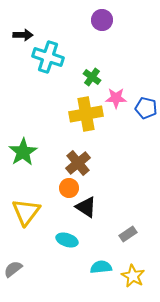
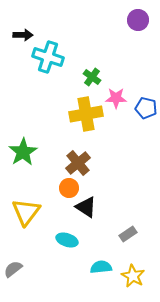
purple circle: moved 36 px right
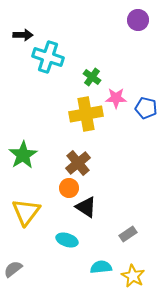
green star: moved 3 px down
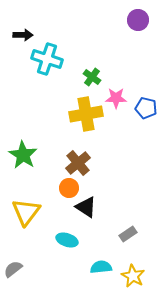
cyan cross: moved 1 px left, 2 px down
green star: rotated 8 degrees counterclockwise
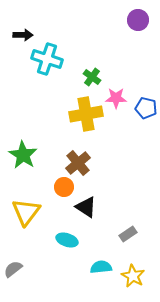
orange circle: moved 5 px left, 1 px up
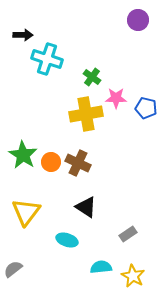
brown cross: rotated 25 degrees counterclockwise
orange circle: moved 13 px left, 25 px up
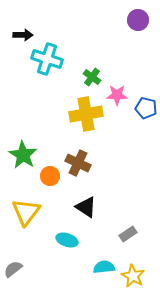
pink star: moved 1 px right, 3 px up
orange circle: moved 1 px left, 14 px down
cyan semicircle: moved 3 px right
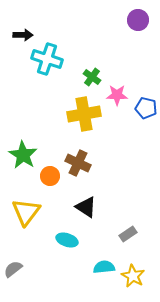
yellow cross: moved 2 px left
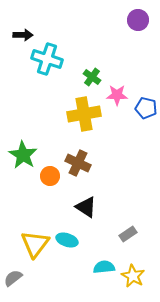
yellow triangle: moved 9 px right, 32 px down
gray semicircle: moved 9 px down
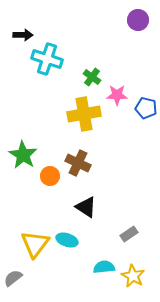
gray rectangle: moved 1 px right
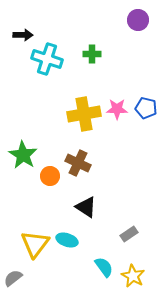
green cross: moved 23 px up; rotated 36 degrees counterclockwise
pink star: moved 14 px down
cyan semicircle: rotated 60 degrees clockwise
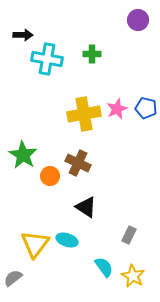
cyan cross: rotated 8 degrees counterclockwise
pink star: rotated 25 degrees counterclockwise
gray rectangle: moved 1 px down; rotated 30 degrees counterclockwise
